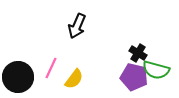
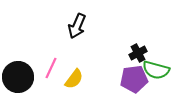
black cross: rotated 30 degrees clockwise
purple pentagon: moved 2 px down; rotated 20 degrees counterclockwise
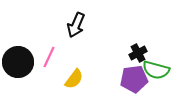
black arrow: moved 1 px left, 1 px up
pink line: moved 2 px left, 11 px up
black circle: moved 15 px up
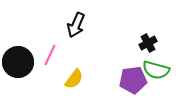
black cross: moved 10 px right, 10 px up
pink line: moved 1 px right, 2 px up
purple pentagon: moved 1 px left, 1 px down
